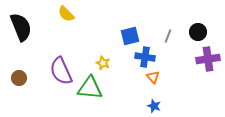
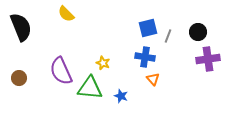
blue square: moved 18 px right, 8 px up
orange triangle: moved 2 px down
blue star: moved 33 px left, 10 px up
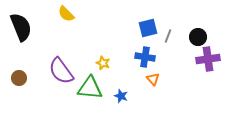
black circle: moved 5 px down
purple semicircle: rotated 12 degrees counterclockwise
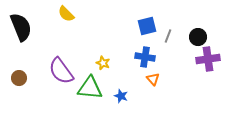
blue square: moved 1 px left, 2 px up
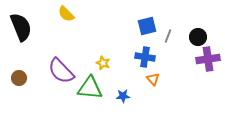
purple semicircle: rotated 8 degrees counterclockwise
blue star: moved 2 px right; rotated 24 degrees counterclockwise
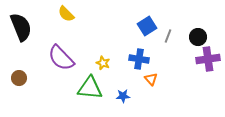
blue square: rotated 18 degrees counterclockwise
blue cross: moved 6 px left, 2 px down
purple semicircle: moved 13 px up
orange triangle: moved 2 px left
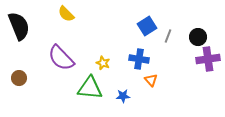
black semicircle: moved 2 px left, 1 px up
orange triangle: moved 1 px down
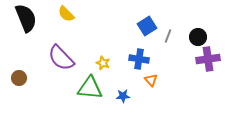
black semicircle: moved 7 px right, 8 px up
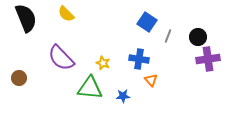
blue square: moved 4 px up; rotated 24 degrees counterclockwise
